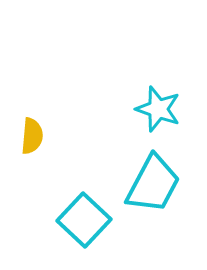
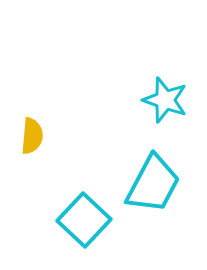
cyan star: moved 7 px right, 9 px up
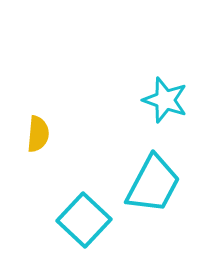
yellow semicircle: moved 6 px right, 2 px up
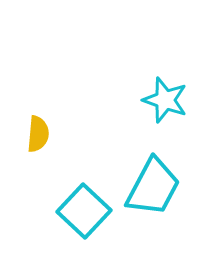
cyan trapezoid: moved 3 px down
cyan square: moved 9 px up
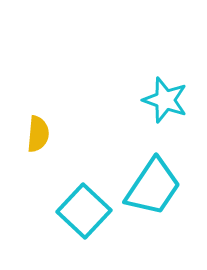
cyan trapezoid: rotated 6 degrees clockwise
